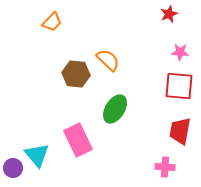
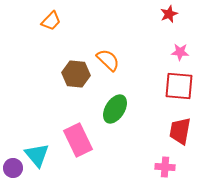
orange trapezoid: moved 1 px left, 1 px up
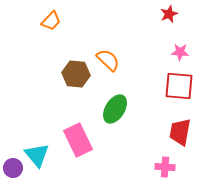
red trapezoid: moved 1 px down
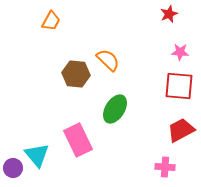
orange trapezoid: rotated 15 degrees counterclockwise
red trapezoid: moved 1 px right, 2 px up; rotated 52 degrees clockwise
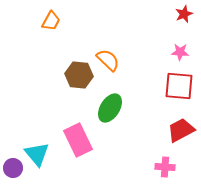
red star: moved 15 px right
brown hexagon: moved 3 px right, 1 px down
green ellipse: moved 5 px left, 1 px up
cyan triangle: moved 1 px up
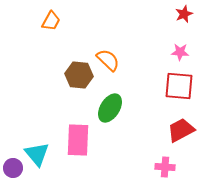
pink rectangle: rotated 28 degrees clockwise
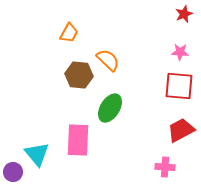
orange trapezoid: moved 18 px right, 12 px down
purple circle: moved 4 px down
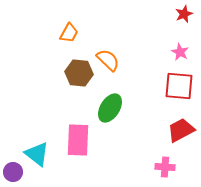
pink star: rotated 24 degrees clockwise
brown hexagon: moved 2 px up
cyan triangle: rotated 12 degrees counterclockwise
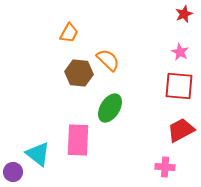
cyan triangle: moved 1 px right
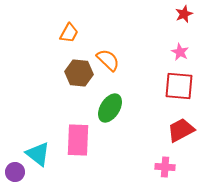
purple circle: moved 2 px right
